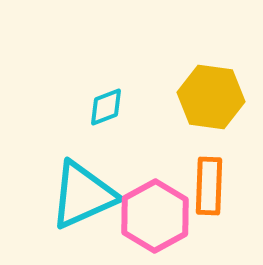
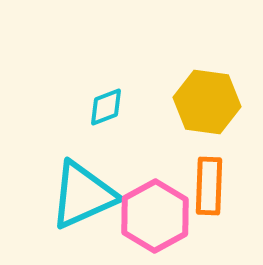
yellow hexagon: moved 4 px left, 5 px down
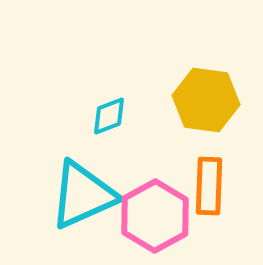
yellow hexagon: moved 1 px left, 2 px up
cyan diamond: moved 3 px right, 9 px down
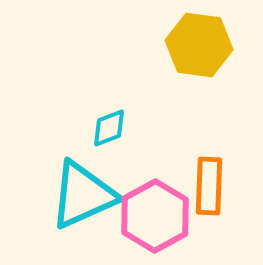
yellow hexagon: moved 7 px left, 55 px up
cyan diamond: moved 12 px down
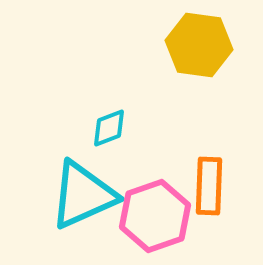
pink hexagon: rotated 10 degrees clockwise
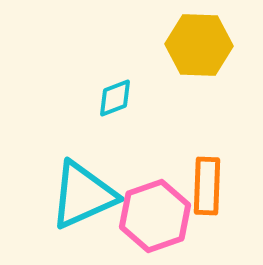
yellow hexagon: rotated 6 degrees counterclockwise
cyan diamond: moved 6 px right, 30 px up
orange rectangle: moved 2 px left
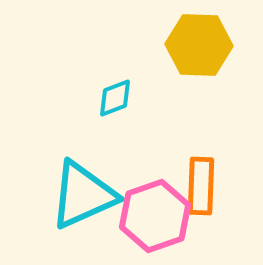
orange rectangle: moved 6 px left
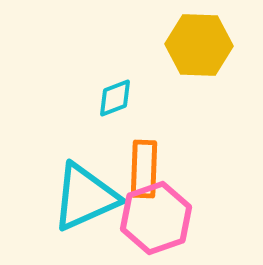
orange rectangle: moved 57 px left, 17 px up
cyan triangle: moved 2 px right, 2 px down
pink hexagon: moved 1 px right, 2 px down
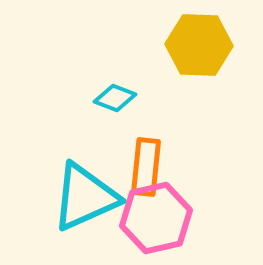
cyan diamond: rotated 42 degrees clockwise
orange rectangle: moved 2 px right, 2 px up; rotated 4 degrees clockwise
pink hexagon: rotated 6 degrees clockwise
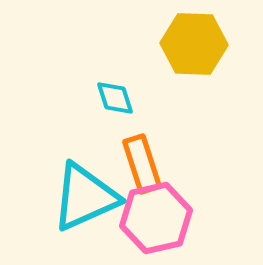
yellow hexagon: moved 5 px left, 1 px up
cyan diamond: rotated 51 degrees clockwise
orange rectangle: moved 4 px left, 3 px up; rotated 24 degrees counterclockwise
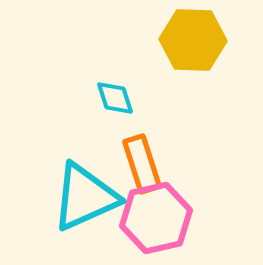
yellow hexagon: moved 1 px left, 4 px up
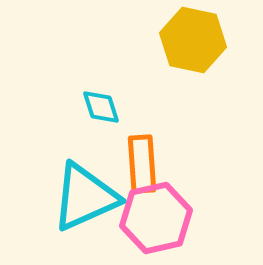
yellow hexagon: rotated 10 degrees clockwise
cyan diamond: moved 14 px left, 9 px down
orange rectangle: rotated 14 degrees clockwise
